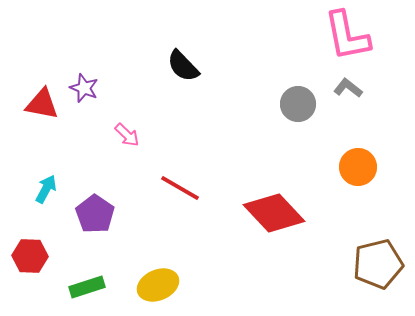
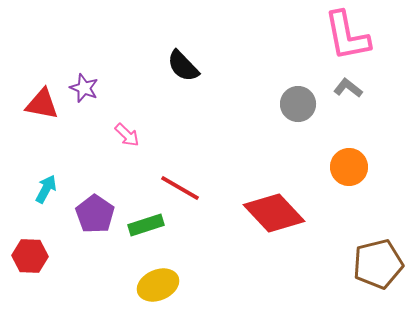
orange circle: moved 9 px left
green rectangle: moved 59 px right, 62 px up
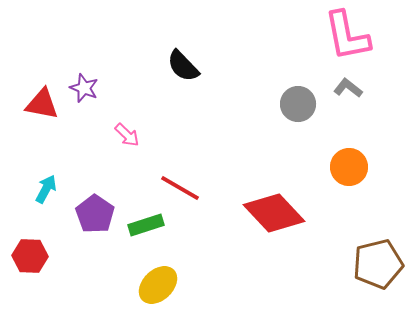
yellow ellipse: rotated 21 degrees counterclockwise
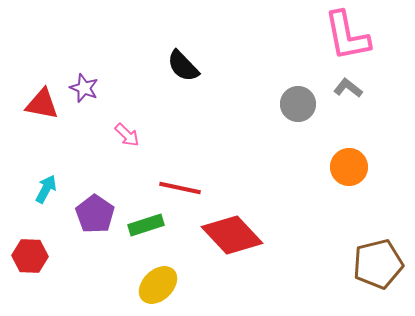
red line: rotated 18 degrees counterclockwise
red diamond: moved 42 px left, 22 px down
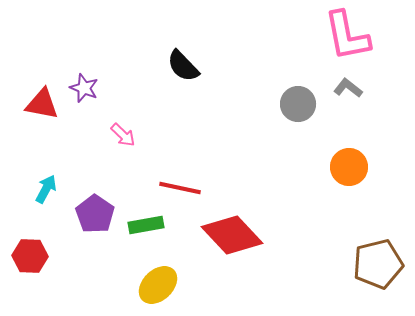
pink arrow: moved 4 px left
green rectangle: rotated 8 degrees clockwise
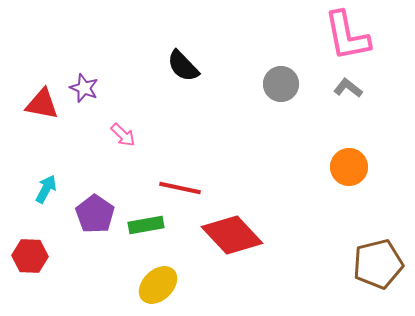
gray circle: moved 17 px left, 20 px up
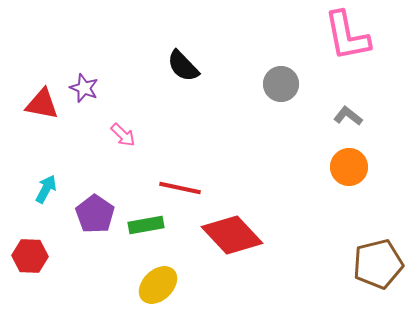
gray L-shape: moved 28 px down
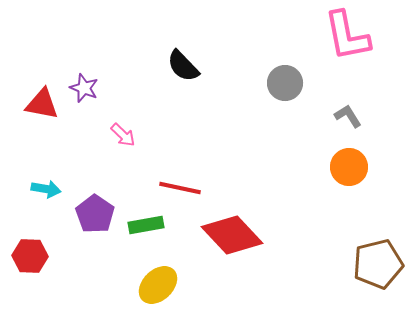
gray circle: moved 4 px right, 1 px up
gray L-shape: rotated 20 degrees clockwise
cyan arrow: rotated 72 degrees clockwise
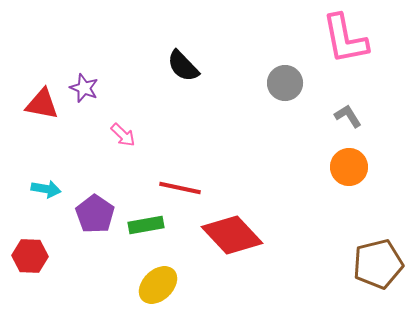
pink L-shape: moved 2 px left, 3 px down
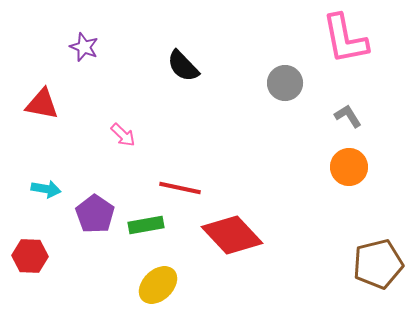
purple star: moved 41 px up
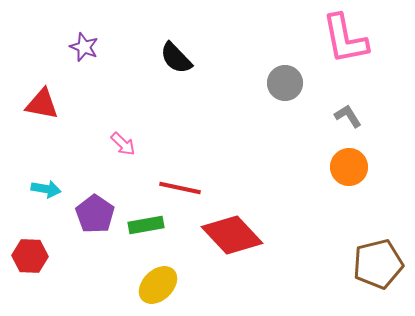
black semicircle: moved 7 px left, 8 px up
pink arrow: moved 9 px down
